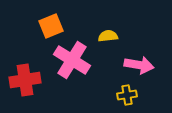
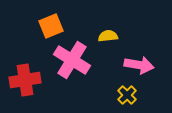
yellow cross: rotated 36 degrees counterclockwise
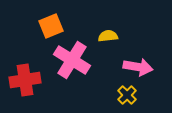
pink arrow: moved 1 px left, 2 px down
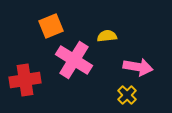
yellow semicircle: moved 1 px left
pink cross: moved 2 px right
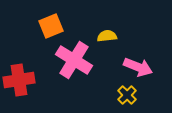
pink arrow: rotated 12 degrees clockwise
red cross: moved 6 px left
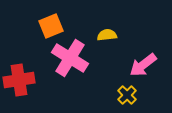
yellow semicircle: moved 1 px up
pink cross: moved 4 px left, 2 px up
pink arrow: moved 5 px right, 2 px up; rotated 120 degrees clockwise
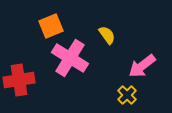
yellow semicircle: rotated 60 degrees clockwise
pink arrow: moved 1 px left, 1 px down
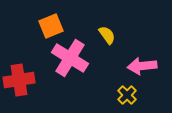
pink arrow: rotated 32 degrees clockwise
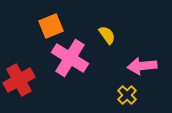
red cross: rotated 20 degrees counterclockwise
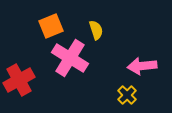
yellow semicircle: moved 11 px left, 5 px up; rotated 18 degrees clockwise
